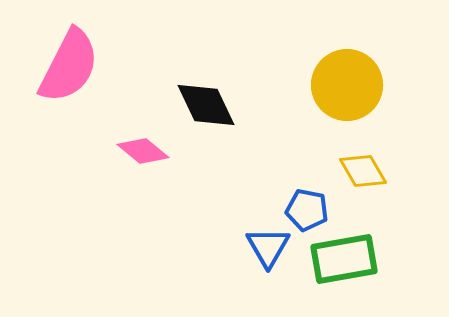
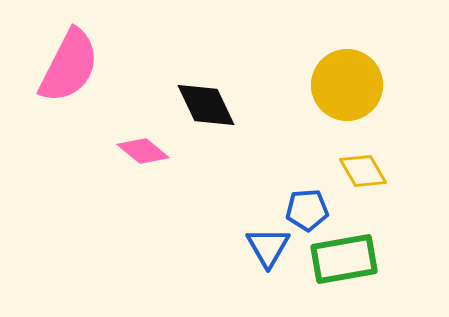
blue pentagon: rotated 15 degrees counterclockwise
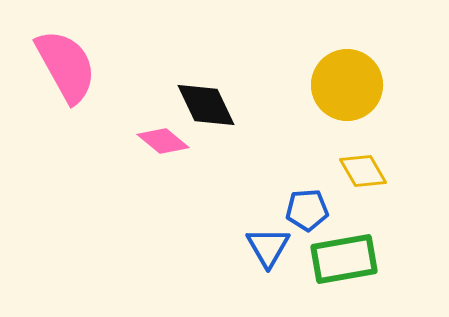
pink semicircle: moved 3 px left; rotated 56 degrees counterclockwise
pink diamond: moved 20 px right, 10 px up
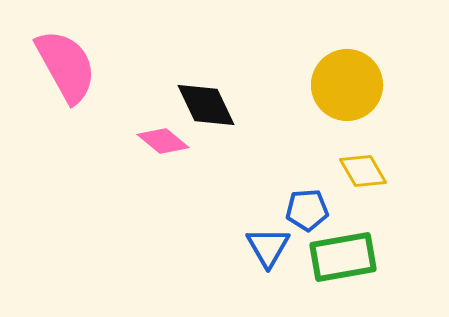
green rectangle: moved 1 px left, 2 px up
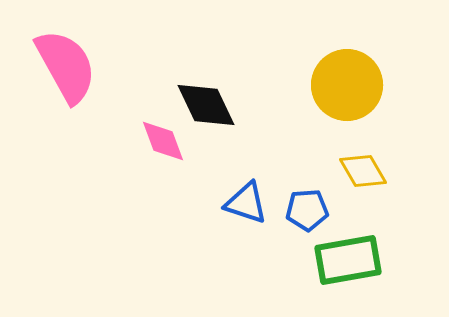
pink diamond: rotated 30 degrees clockwise
blue triangle: moved 22 px left, 44 px up; rotated 42 degrees counterclockwise
green rectangle: moved 5 px right, 3 px down
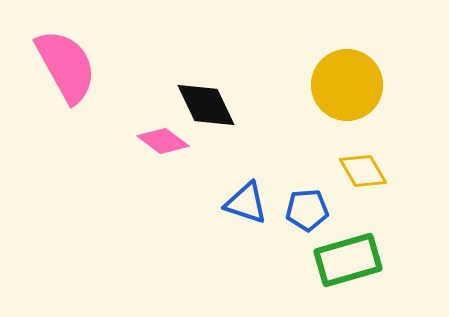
pink diamond: rotated 33 degrees counterclockwise
green rectangle: rotated 6 degrees counterclockwise
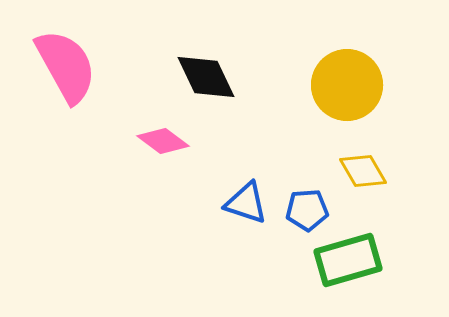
black diamond: moved 28 px up
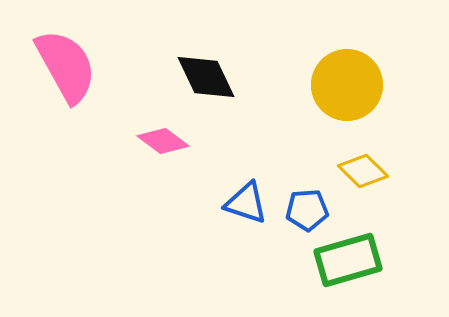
yellow diamond: rotated 15 degrees counterclockwise
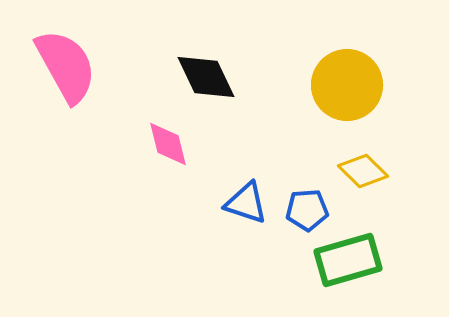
pink diamond: moved 5 px right, 3 px down; rotated 39 degrees clockwise
